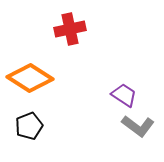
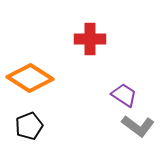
red cross: moved 20 px right, 10 px down; rotated 12 degrees clockwise
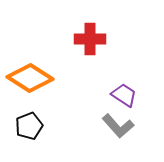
gray L-shape: moved 20 px left; rotated 12 degrees clockwise
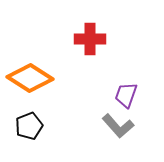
purple trapezoid: moved 2 px right; rotated 104 degrees counterclockwise
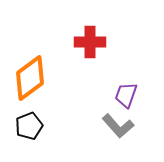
red cross: moved 3 px down
orange diamond: rotated 69 degrees counterclockwise
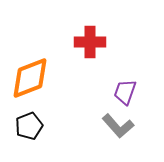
orange diamond: rotated 15 degrees clockwise
purple trapezoid: moved 1 px left, 3 px up
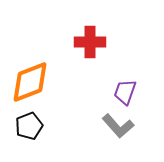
orange diamond: moved 4 px down
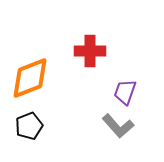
red cross: moved 9 px down
orange diamond: moved 4 px up
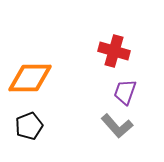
red cross: moved 24 px right; rotated 16 degrees clockwise
orange diamond: rotated 21 degrees clockwise
gray L-shape: moved 1 px left
